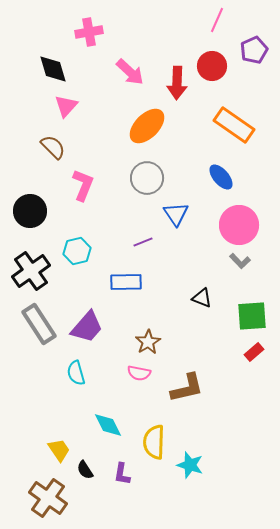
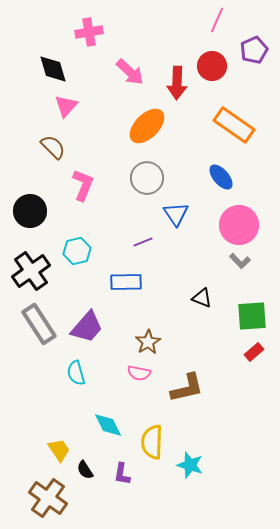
yellow semicircle: moved 2 px left
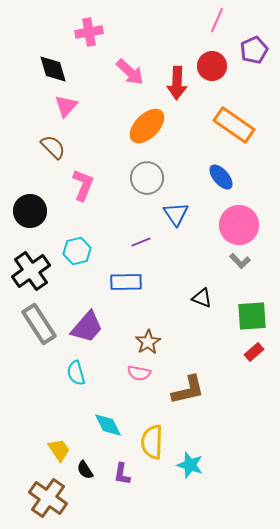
purple line: moved 2 px left
brown L-shape: moved 1 px right, 2 px down
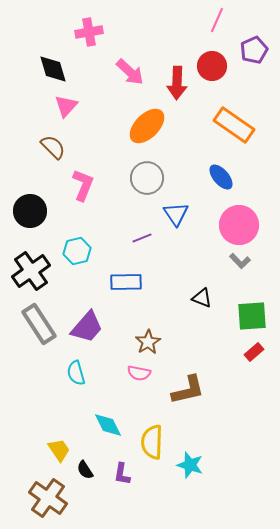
purple line: moved 1 px right, 4 px up
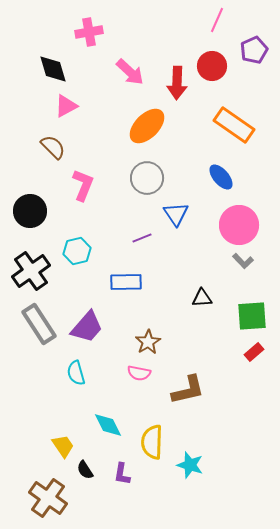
pink triangle: rotated 20 degrees clockwise
gray L-shape: moved 3 px right
black triangle: rotated 25 degrees counterclockwise
yellow trapezoid: moved 4 px right, 4 px up
